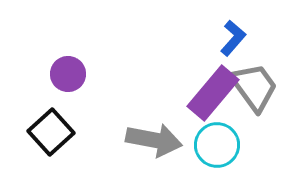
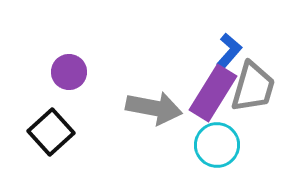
blue L-shape: moved 4 px left, 13 px down
purple circle: moved 1 px right, 2 px up
gray trapezoid: moved 1 px left; rotated 52 degrees clockwise
purple rectangle: rotated 8 degrees counterclockwise
gray arrow: moved 32 px up
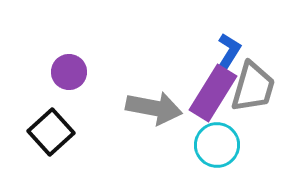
blue L-shape: rotated 9 degrees counterclockwise
